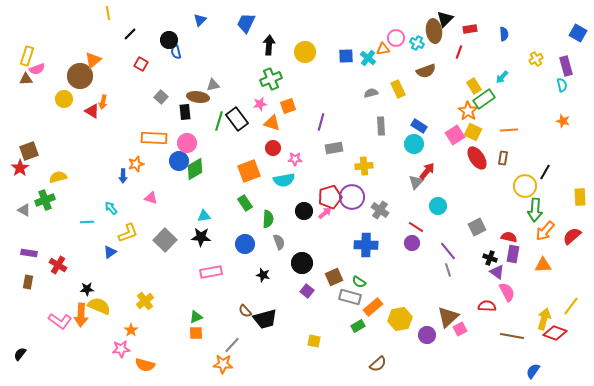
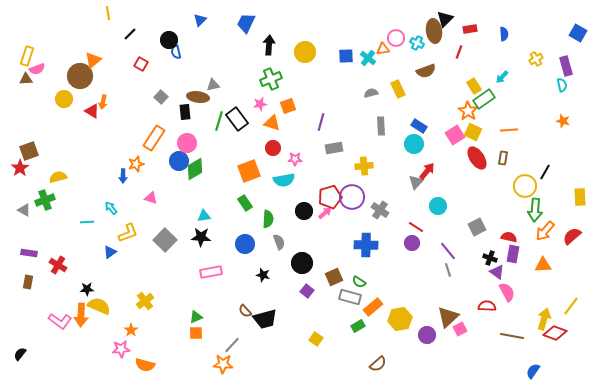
orange rectangle at (154, 138): rotated 60 degrees counterclockwise
yellow square at (314, 341): moved 2 px right, 2 px up; rotated 24 degrees clockwise
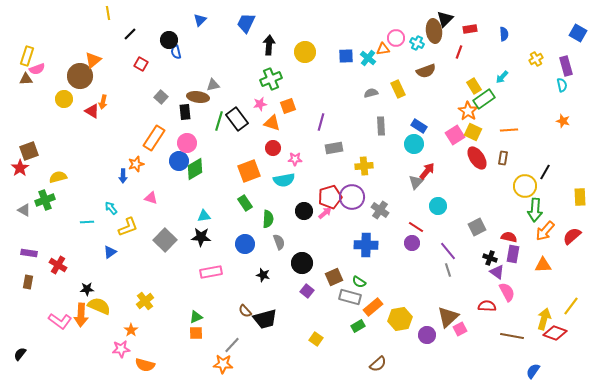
yellow L-shape at (128, 233): moved 6 px up
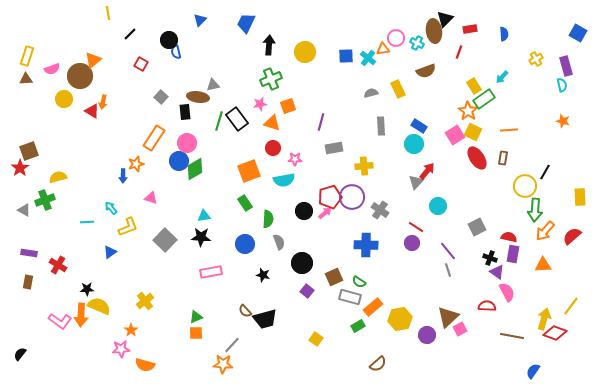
pink semicircle at (37, 69): moved 15 px right
